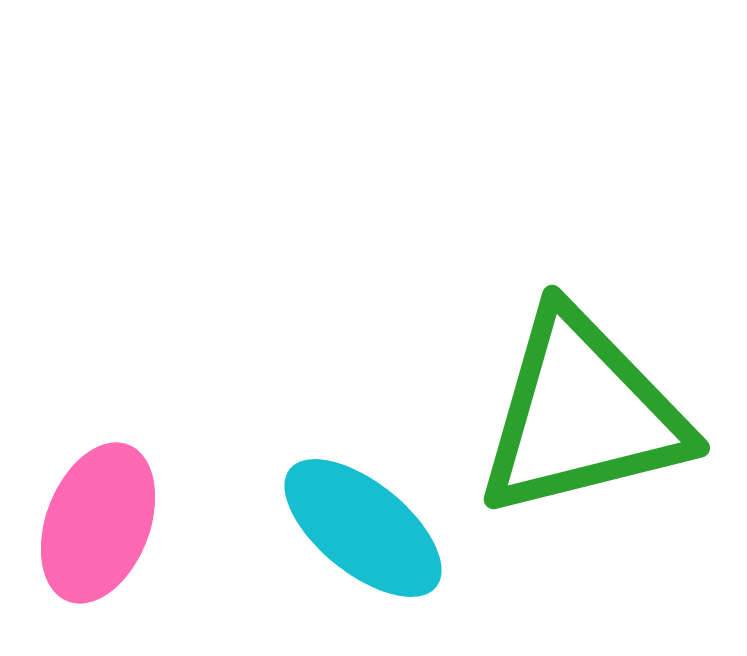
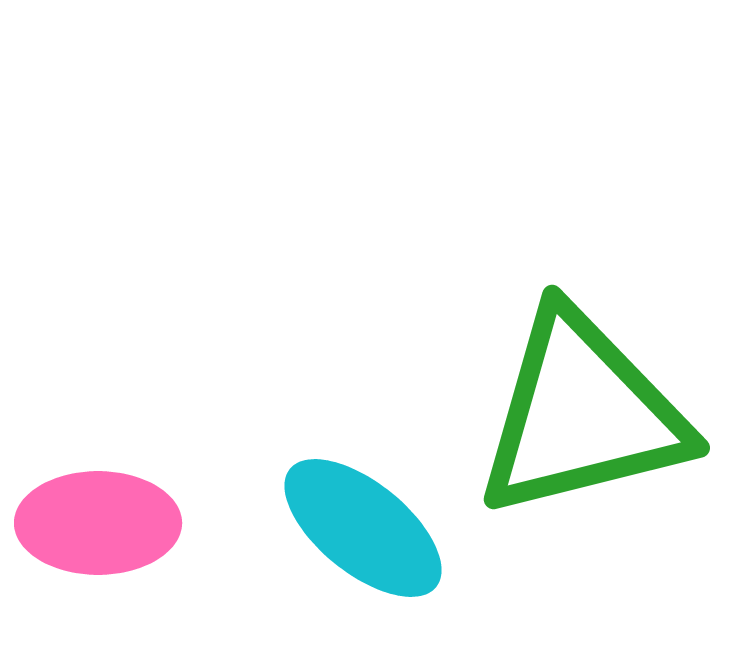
pink ellipse: rotated 69 degrees clockwise
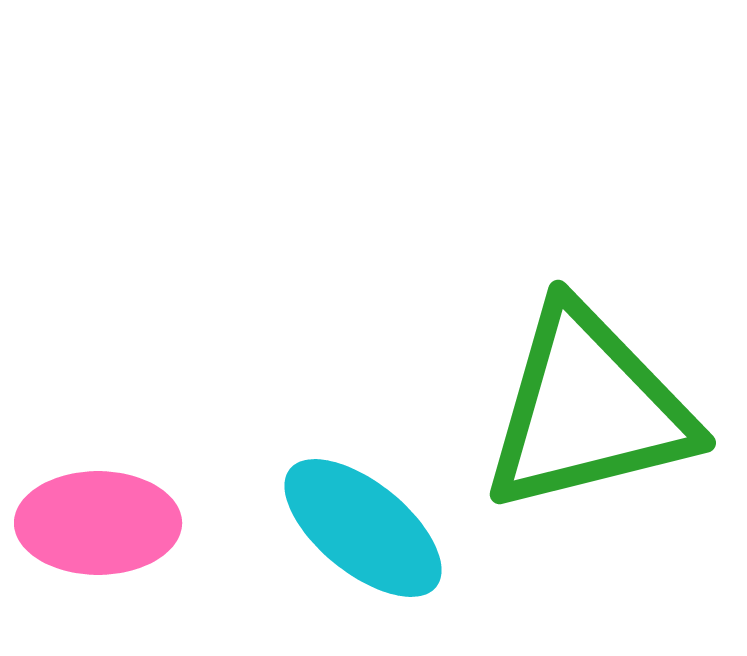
green triangle: moved 6 px right, 5 px up
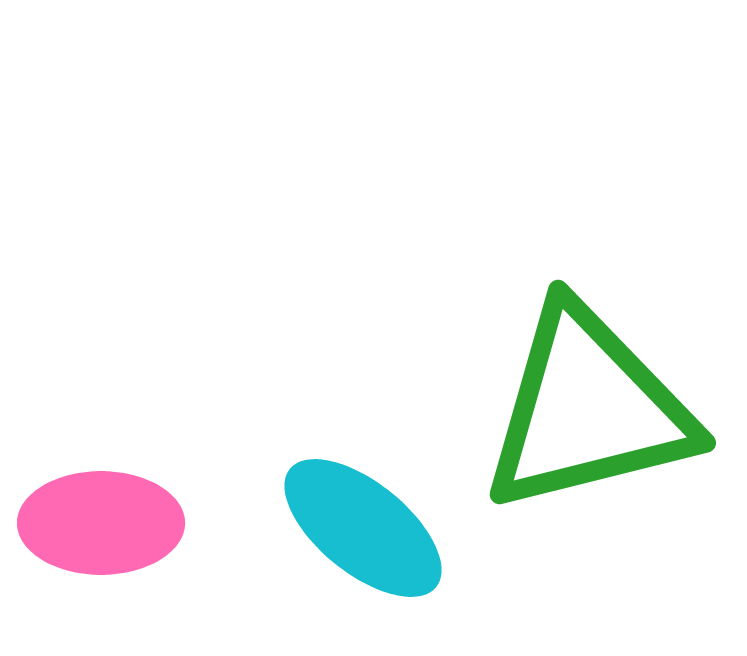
pink ellipse: moved 3 px right
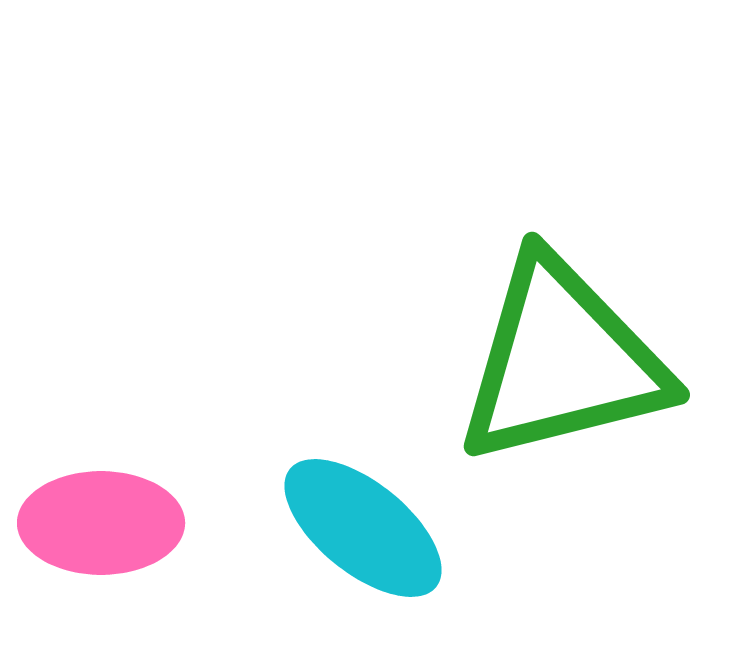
green triangle: moved 26 px left, 48 px up
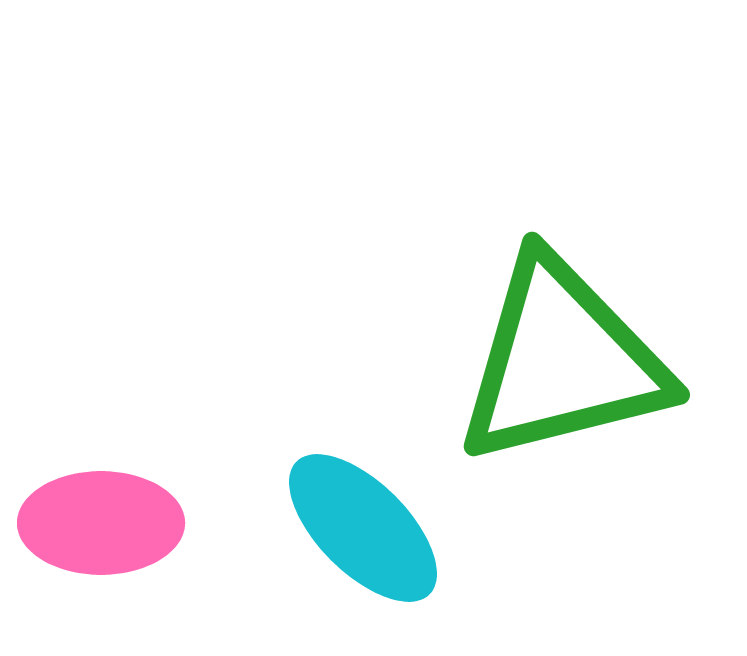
cyan ellipse: rotated 6 degrees clockwise
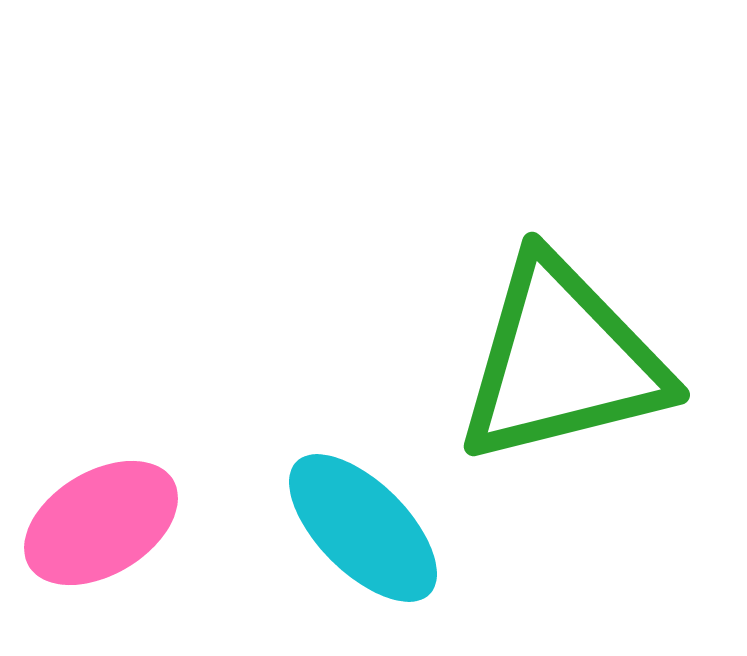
pink ellipse: rotated 31 degrees counterclockwise
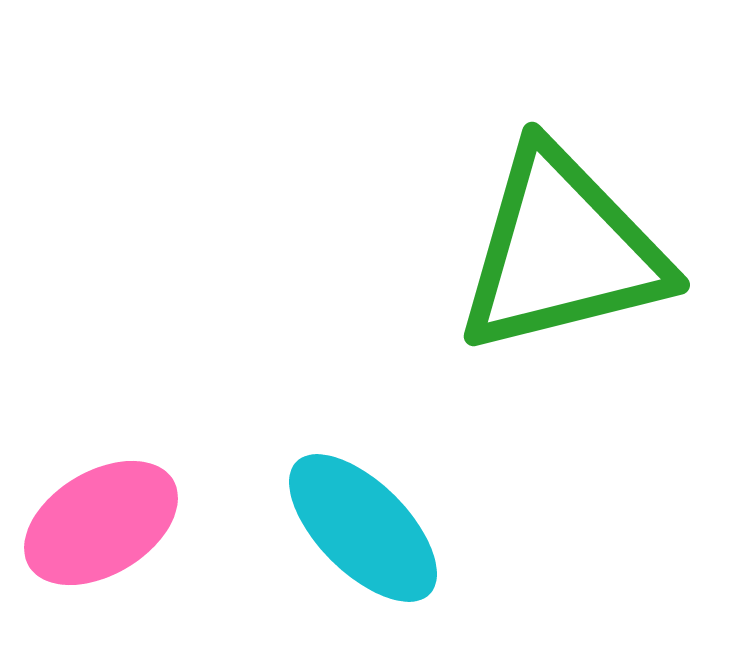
green triangle: moved 110 px up
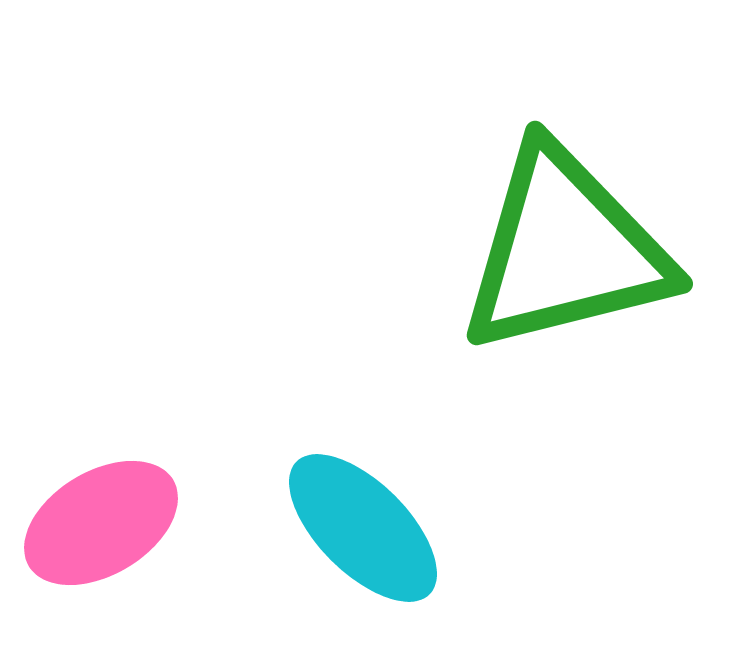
green triangle: moved 3 px right, 1 px up
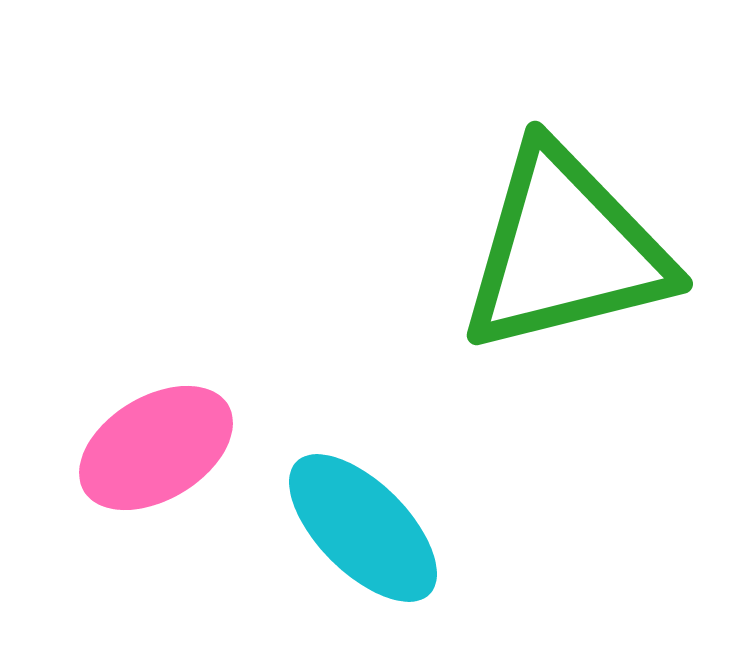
pink ellipse: moved 55 px right, 75 px up
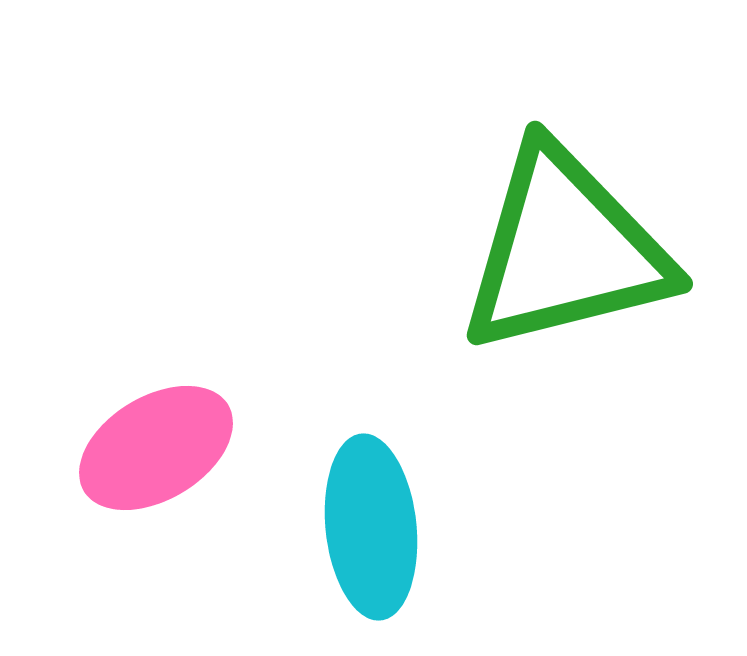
cyan ellipse: moved 8 px right, 1 px up; rotated 39 degrees clockwise
